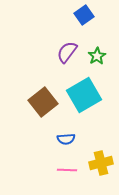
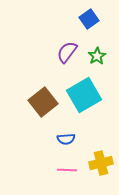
blue square: moved 5 px right, 4 px down
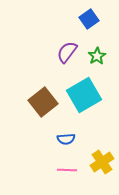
yellow cross: moved 1 px right, 1 px up; rotated 20 degrees counterclockwise
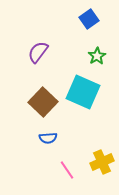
purple semicircle: moved 29 px left
cyan square: moved 1 px left, 3 px up; rotated 36 degrees counterclockwise
brown square: rotated 8 degrees counterclockwise
blue semicircle: moved 18 px left, 1 px up
yellow cross: rotated 10 degrees clockwise
pink line: rotated 54 degrees clockwise
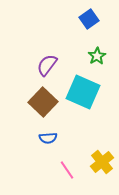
purple semicircle: moved 9 px right, 13 px down
yellow cross: rotated 15 degrees counterclockwise
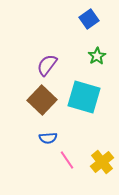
cyan square: moved 1 px right, 5 px down; rotated 8 degrees counterclockwise
brown square: moved 1 px left, 2 px up
pink line: moved 10 px up
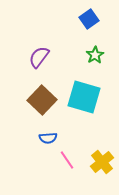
green star: moved 2 px left, 1 px up
purple semicircle: moved 8 px left, 8 px up
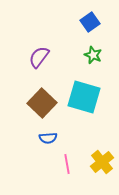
blue square: moved 1 px right, 3 px down
green star: moved 2 px left; rotated 18 degrees counterclockwise
brown square: moved 3 px down
pink line: moved 4 px down; rotated 24 degrees clockwise
